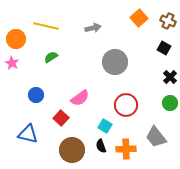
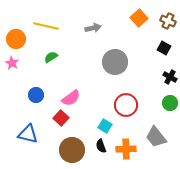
black cross: rotated 16 degrees counterclockwise
pink semicircle: moved 9 px left
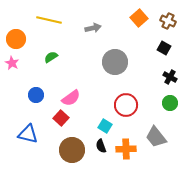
yellow line: moved 3 px right, 6 px up
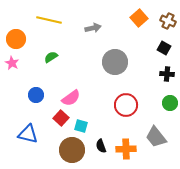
black cross: moved 3 px left, 3 px up; rotated 24 degrees counterclockwise
cyan square: moved 24 px left; rotated 16 degrees counterclockwise
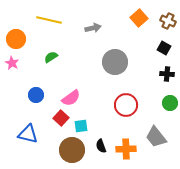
cyan square: rotated 24 degrees counterclockwise
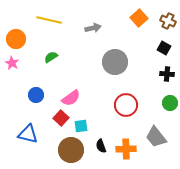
brown circle: moved 1 px left
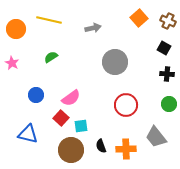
orange circle: moved 10 px up
green circle: moved 1 px left, 1 px down
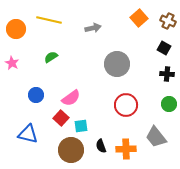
gray circle: moved 2 px right, 2 px down
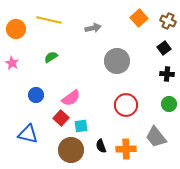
black square: rotated 24 degrees clockwise
gray circle: moved 3 px up
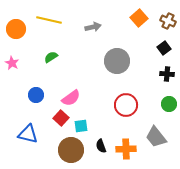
gray arrow: moved 1 px up
